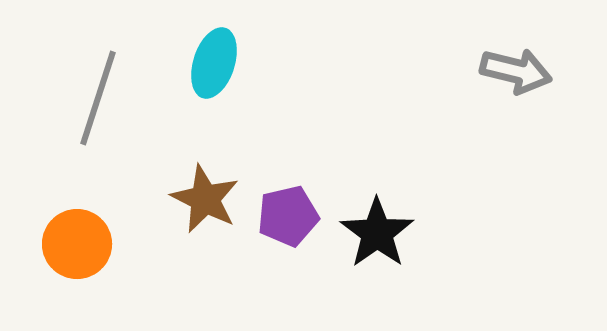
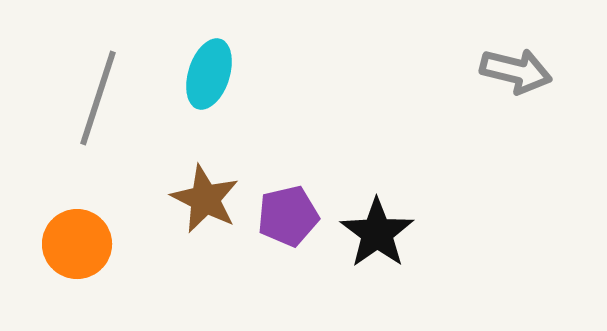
cyan ellipse: moved 5 px left, 11 px down
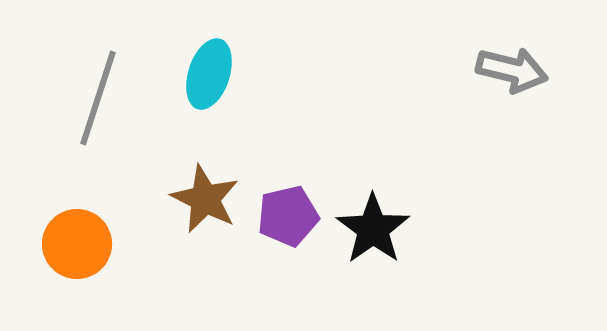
gray arrow: moved 4 px left, 1 px up
black star: moved 4 px left, 4 px up
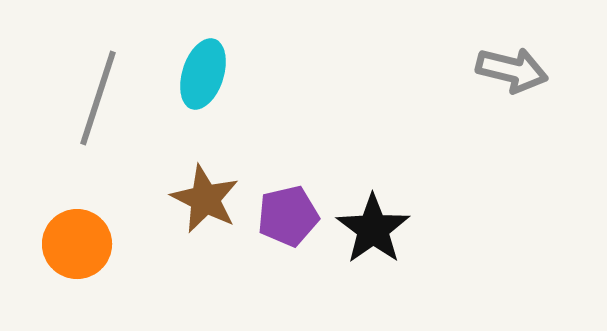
cyan ellipse: moved 6 px left
